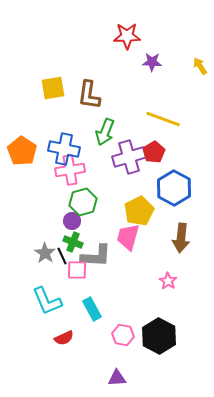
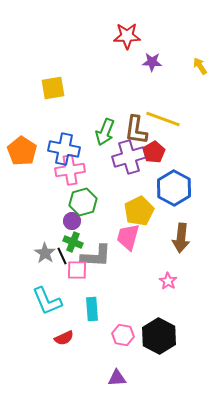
brown L-shape: moved 47 px right, 35 px down
cyan rectangle: rotated 25 degrees clockwise
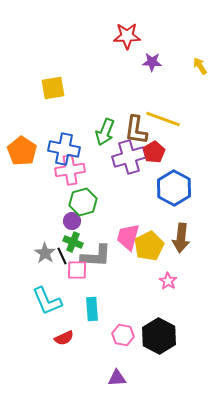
yellow pentagon: moved 10 px right, 35 px down
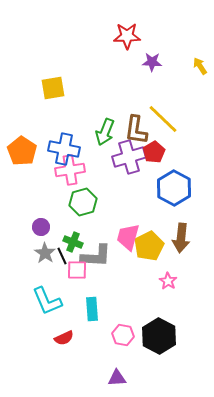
yellow line: rotated 24 degrees clockwise
purple circle: moved 31 px left, 6 px down
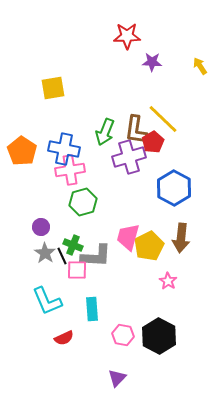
red pentagon: moved 1 px left, 10 px up
green cross: moved 3 px down
purple triangle: rotated 42 degrees counterclockwise
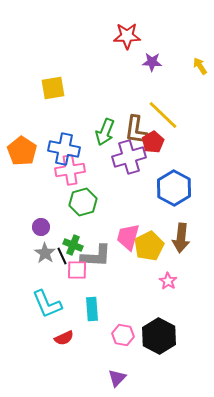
yellow line: moved 4 px up
cyan L-shape: moved 3 px down
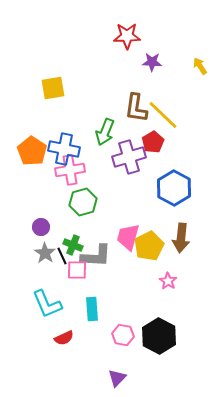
brown L-shape: moved 22 px up
orange pentagon: moved 10 px right
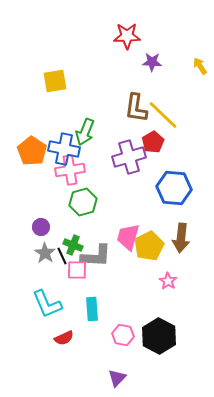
yellow square: moved 2 px right, 7 px up
green arrow: moved 20 px left
blue hexagon: rotated 24 degrees counterclockwise
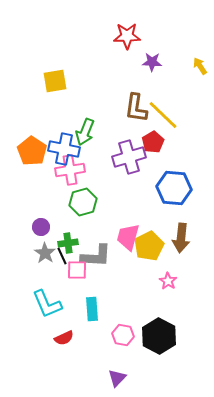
green cross: moved 5 px left, 2 px up; rotated 30 degrees counterclockwise
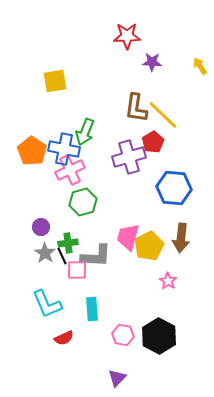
pink cross: rotated 16 degrees counterclockwise
